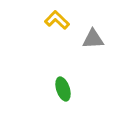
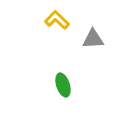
green ellipse: moved 4 px up
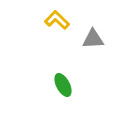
green ellipse: rotated 10 degrees counterclockwise
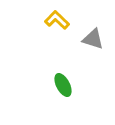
gray triangle: rotated 20 degrees clockwise
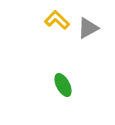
gray triangle: moved 5 px left, 11 px up; rotated 45 degrees counterclockwise
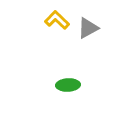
green ellipse: moved 5 px right; rotated 65 degrees counterclockwise
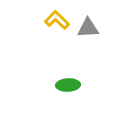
gray triangle: rotated 25 degrees clockwise
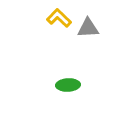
yellow L-shape: moved 2 px right, 2 px up
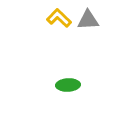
gray triangle: moved 8 px up
